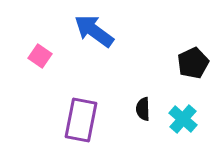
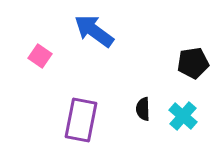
black pentagon: rotated 16 degrees clockwise
cyan cross: moved 3 px up
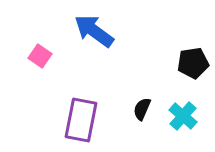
black semicircle: moved 1 px left; rotated 25 degrees clockwise
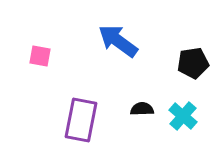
blue arrow: moved 24 px right, 10 px down
pink square: rotated 25 degrees counterclockwise
black semicircle: rotated 65 degrees clockwise
